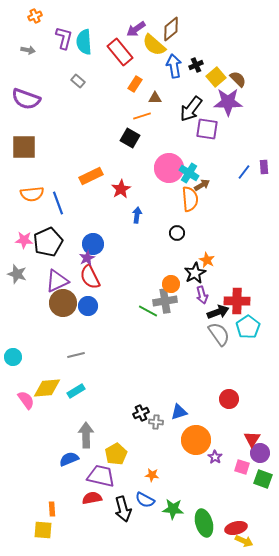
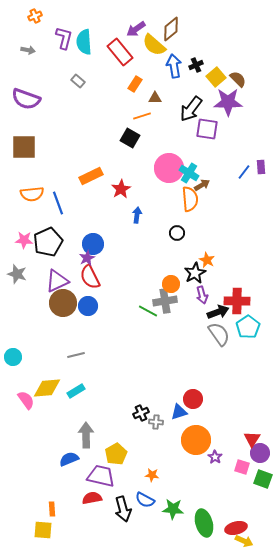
purple rectangle at (264, 167): moved 3 px left
red circle at (229, 399): moved 36 px left
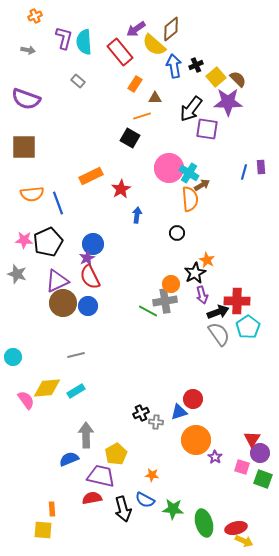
blue line at (244, 172): rotated 21 degrees counterclockwise
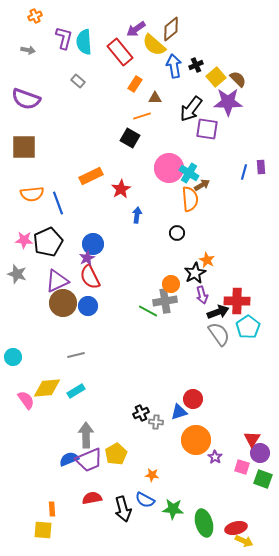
purple trapezoid at (101, 476): moved 12 px left, 16 px up; rotated 144 degrees clockwise
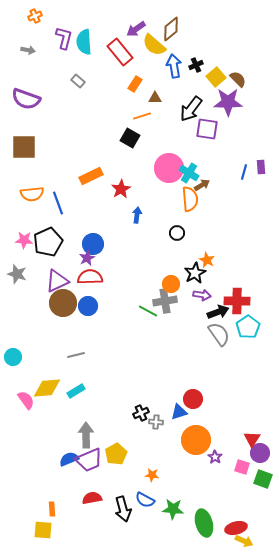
red semicircle at (90, 277): rotated 115 degrees clockwise
purple arrow at (202, 295): rotated 66 degrees counterclockwise
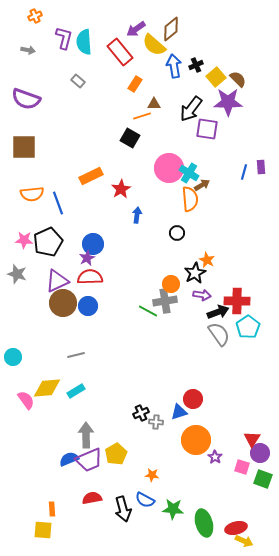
brown triangle at (155, 98): moved 1 px left, 6 px down
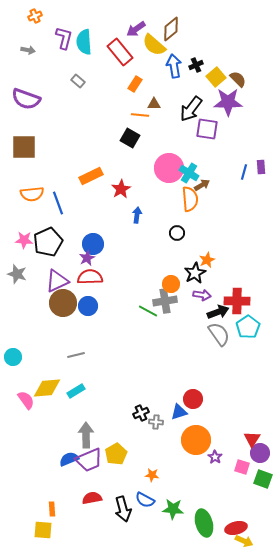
orange line at (142, 116): moved 2 px left, 1 px up; rotated 24 degrees clockwise
orange star at (207, 260): rotated 21 degrees clockwise
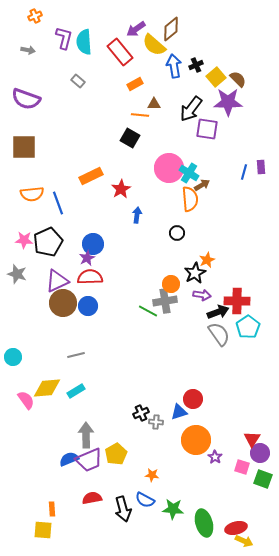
orange rectangle at (135, 84): rotated 28 degrees clockwise
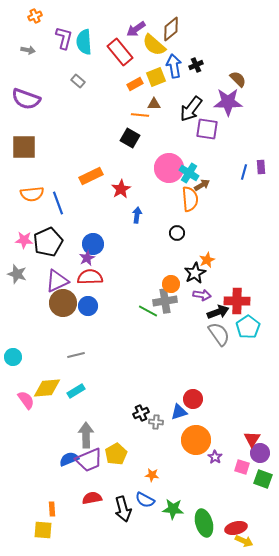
yellow square at (216, 77): moved 60 px left; rotated 18 degrees clockwise
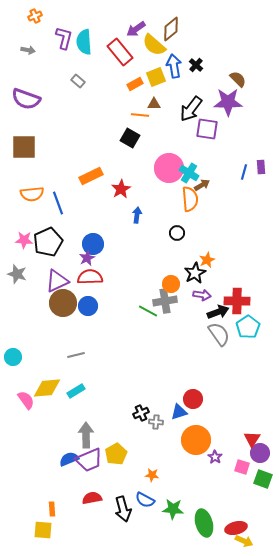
black cross at (196, 65): rotated 24 degrees counterclockwise
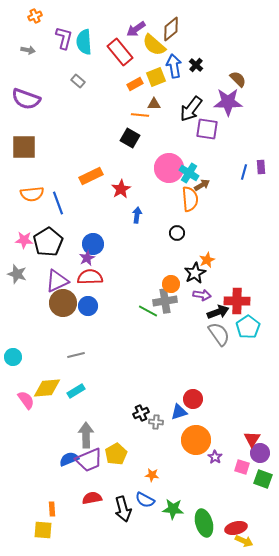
black pentagon at (48, 242): rotated 8 degrees counterclockwise
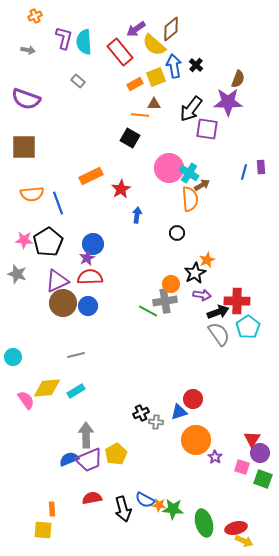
brown semicircle at (238, 79): rotated 66 degrees clockwise
orange star at (152, 475): moved 7 px right, 30 px down
